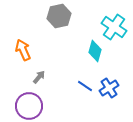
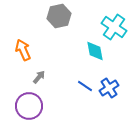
cyan diamond: rotated 25 degrees counterclockwise
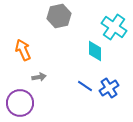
cyan diamond: rotated 10 degrees clockwise
gray arrow: rotated 40 degrees clockwise
purple circle: moved 9 px left, 3 px up
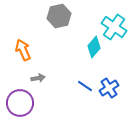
cyan diamond: moved 1 px left, 4 px up; rotated 40 degrees clockwise
gray arrow: moved 1 px left, 1 px down
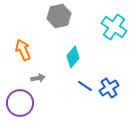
cyan diamond: moved 21 px left, 10 px down
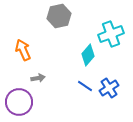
cyan cross: moved 3 px left, 7 px down; rotated 35 degrees clockwise
cyan diamond: moved 15 px right, 2 px up
purple circle: moved 1 px left, 1 px up
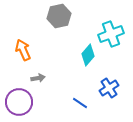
blue line: moved 5 px left, 17 px down
